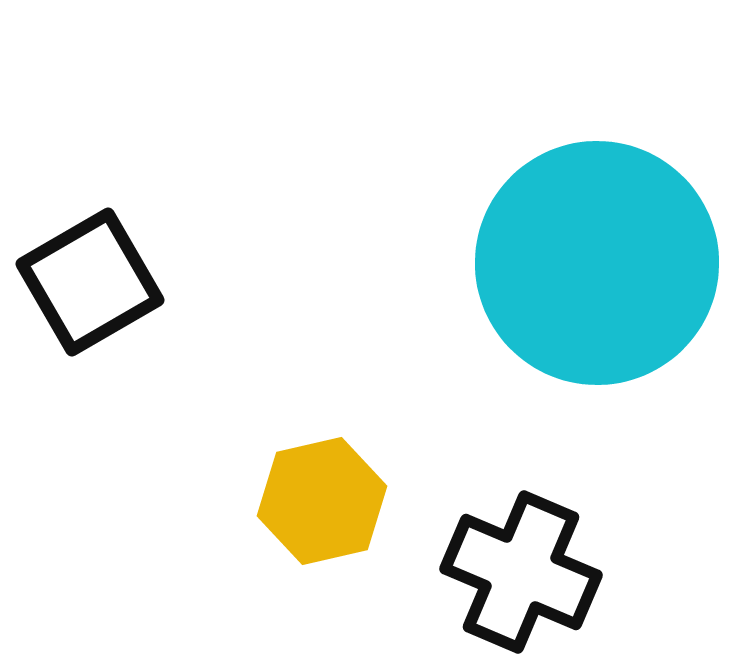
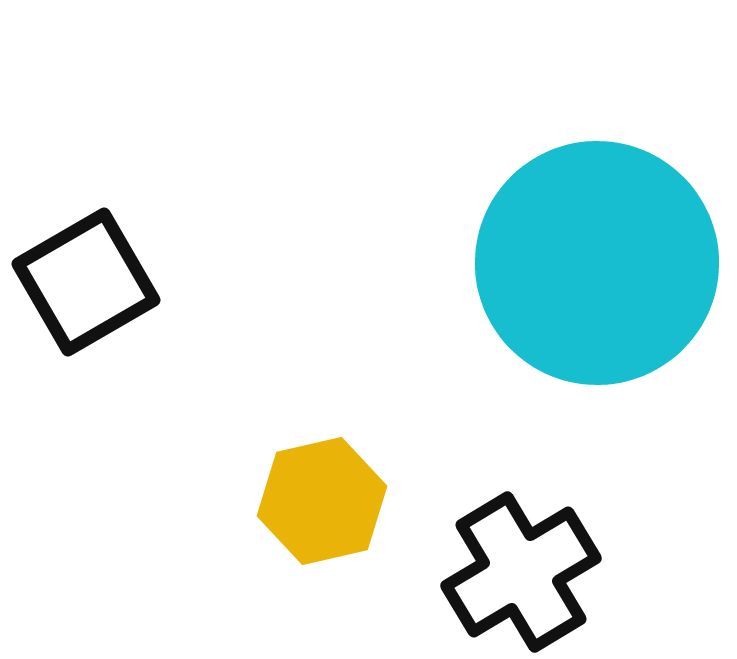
black square: moved 4 px left
black cross: rotated 36 degrees clockwise
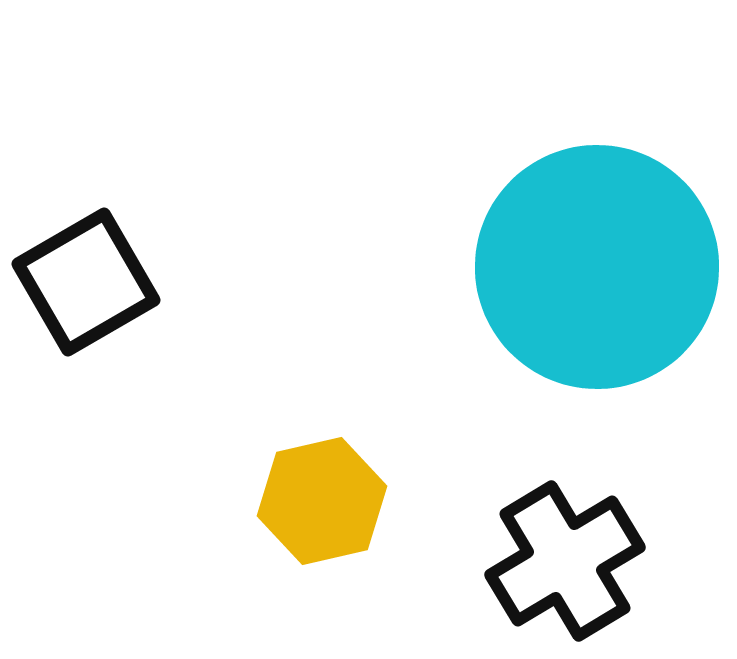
cyan circle: moved 4 px down
black cross: moved 44 px right, 11 px up
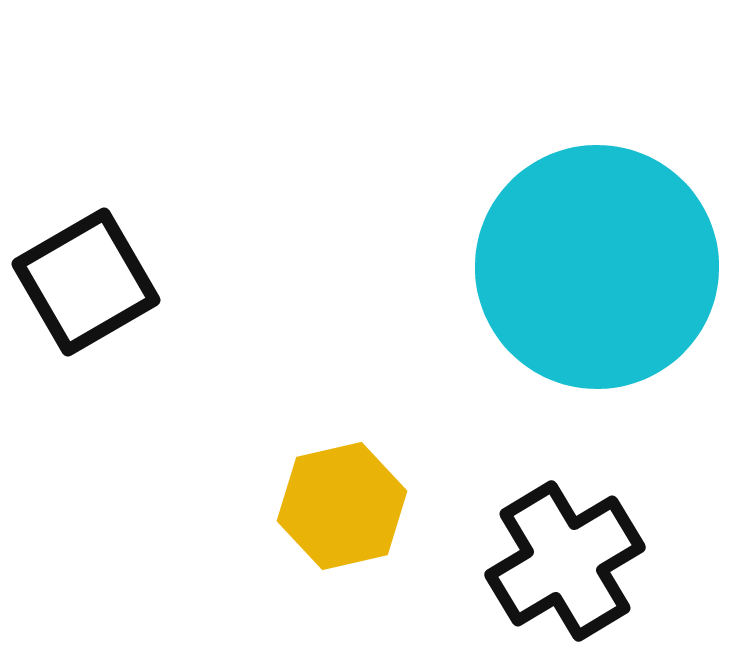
yellow hexagon: moved 20 px right, 5 px down
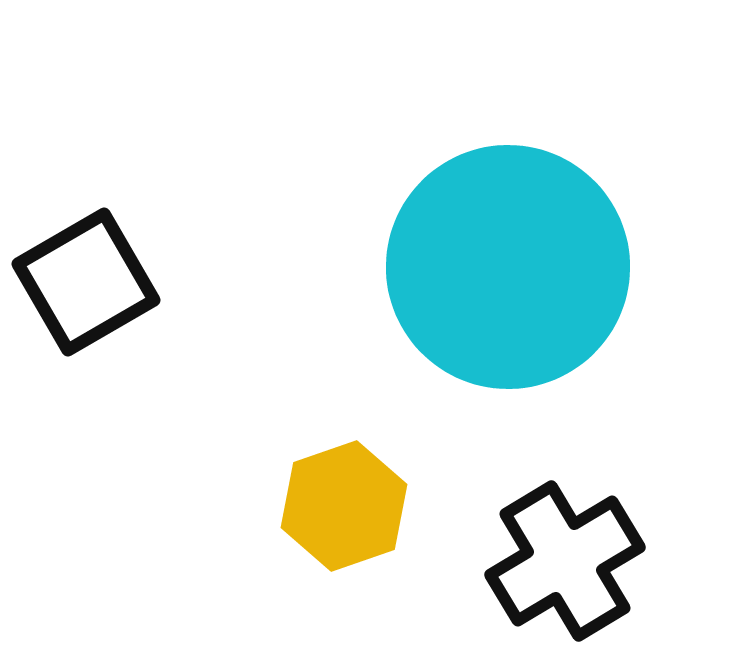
cyan circle: moved 89 px left
yellow hexagon: moved 2 px right; rotated 6 degrees counterclockwise
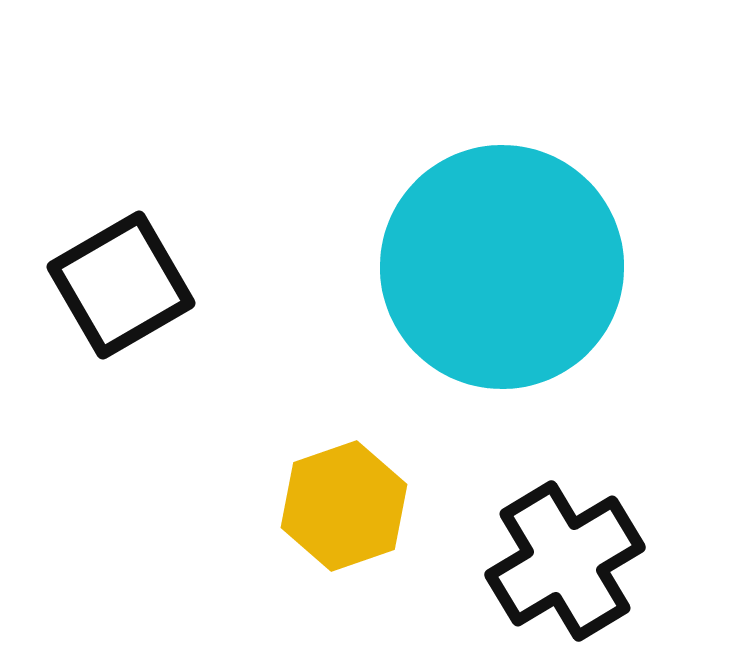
cyan circle: moved 6 px left
black square: moved 35 px right, 3 px down
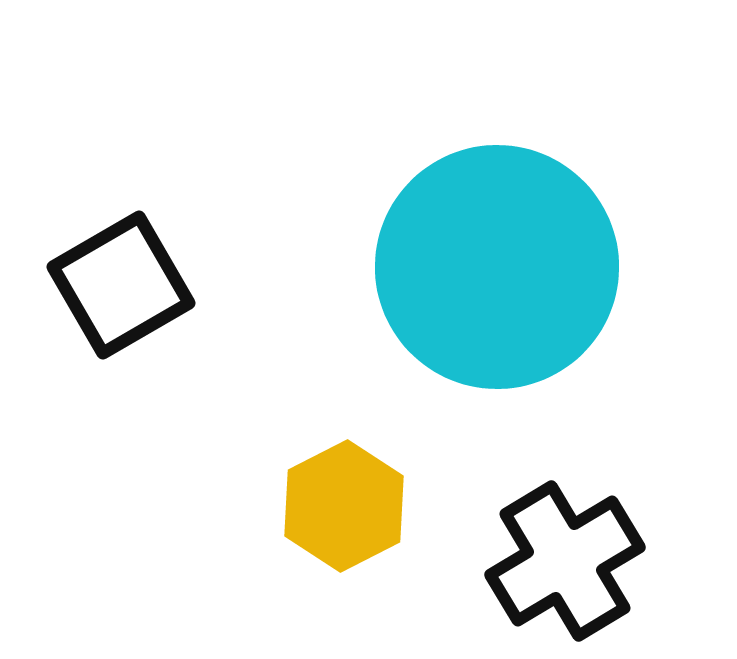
cyan circle: moved 5 px left
yellow hexagon: rotated 8 degrees counterclockwise
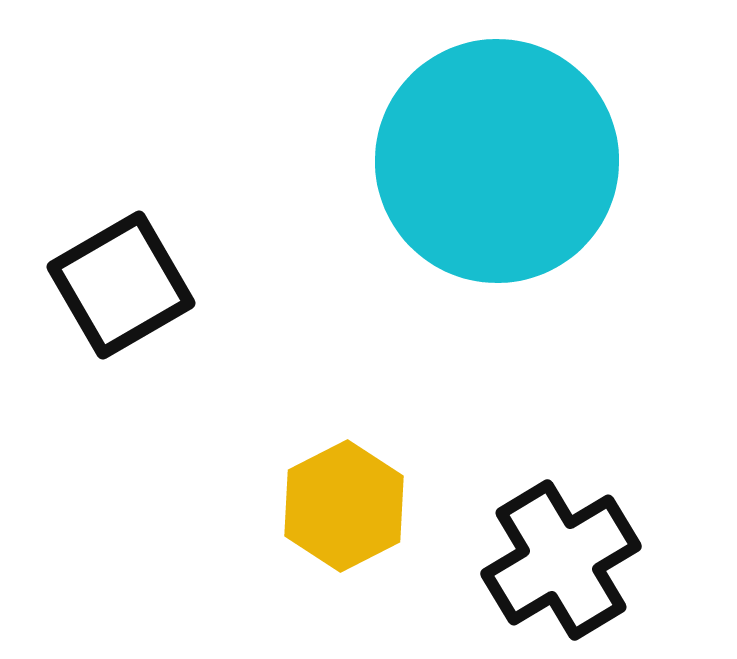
cyan circle: moved 106 px up
black cross: moved 4 px left, 1 px up
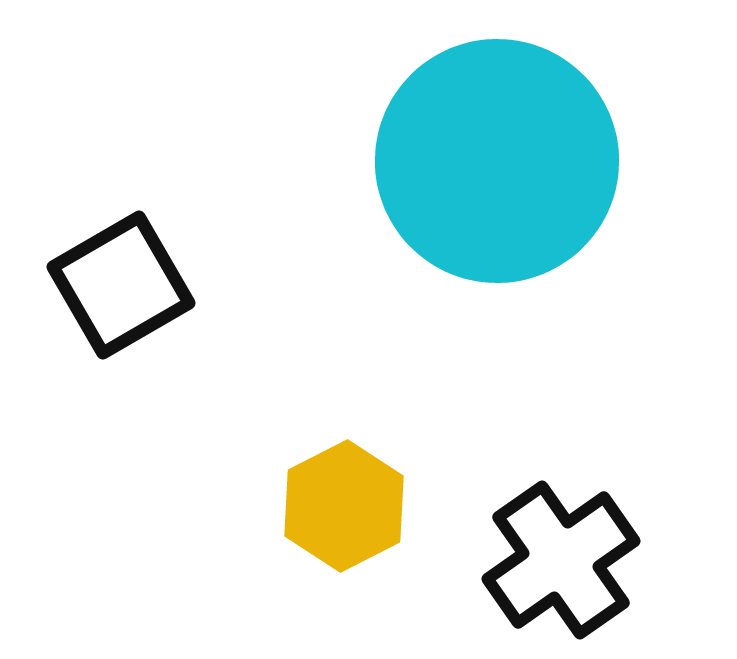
black cross: rotated 4 degrees counterclockwise
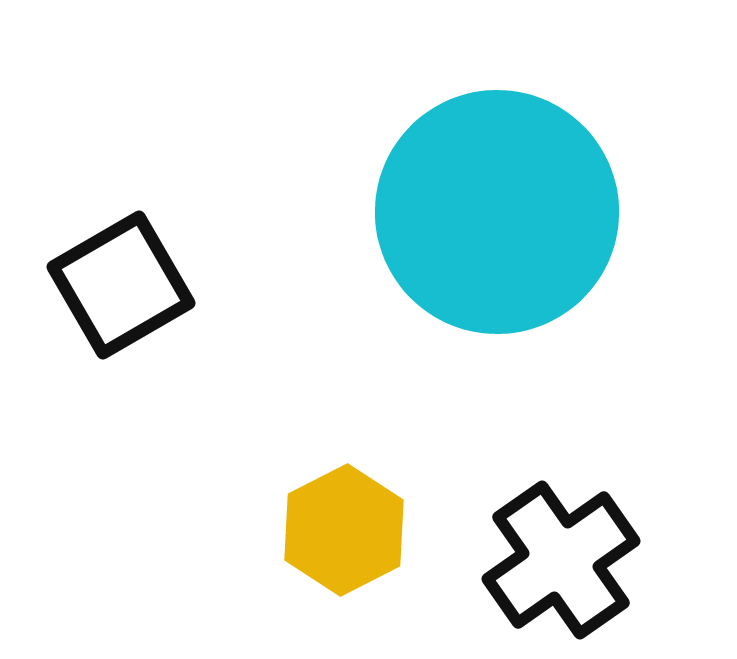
cyan circle: moved 51 px down
yellow hexagon: moved 24 px down
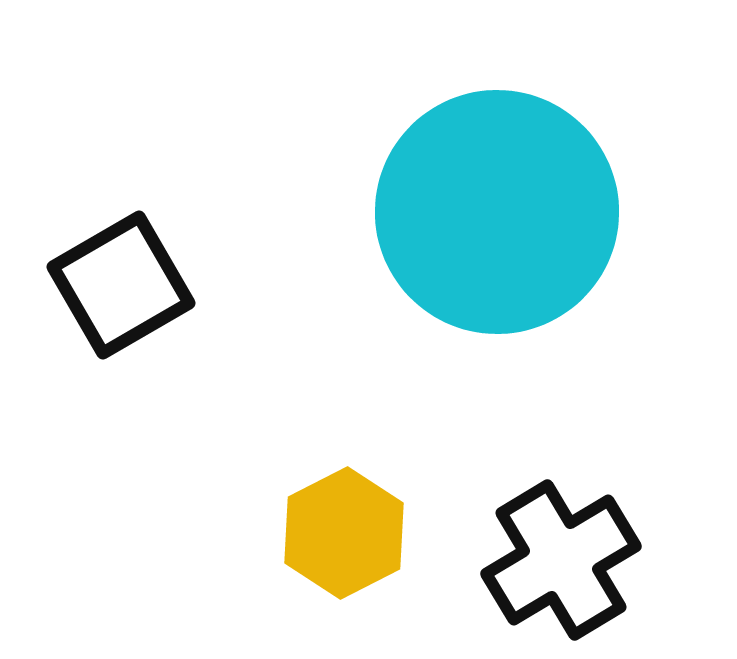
yellow hexagon: moved 3 px down
black cross: rotated 4 degrees clockwise
